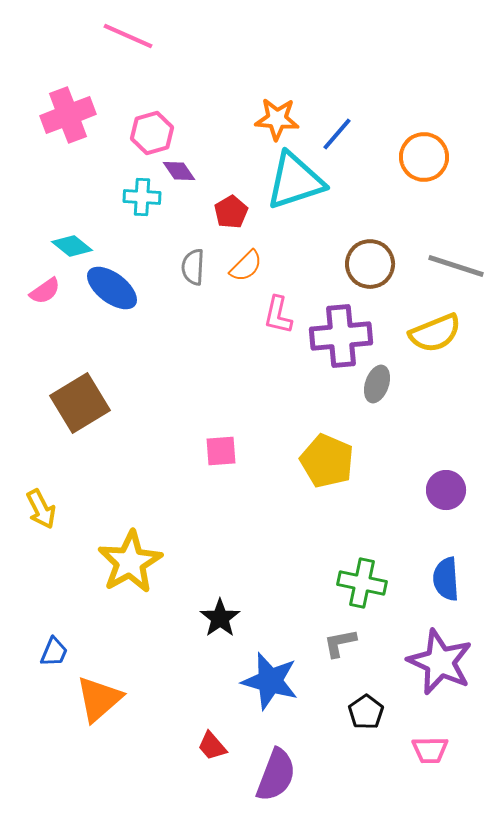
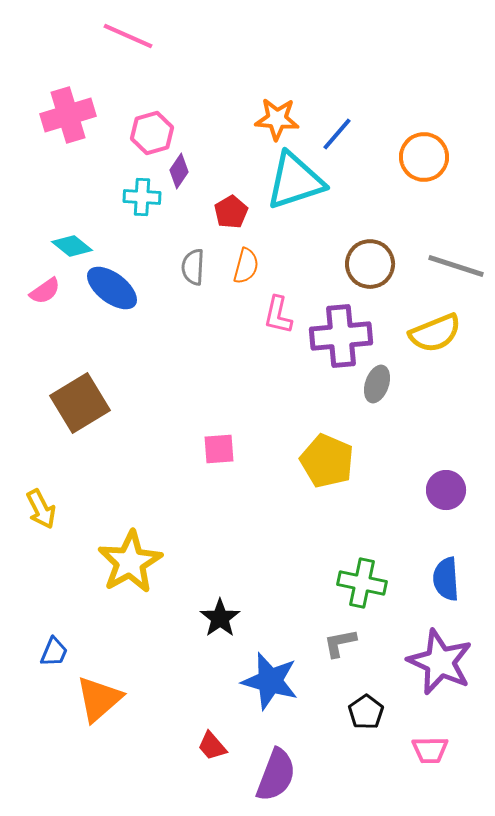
pink cross: rotated 4 degrees clockwise
purple diamond: rotated 68 degrees clockwise
orange semicircle: rotated 30 degrees counterclockwise
pink square: moved 2 px left, 2 px up
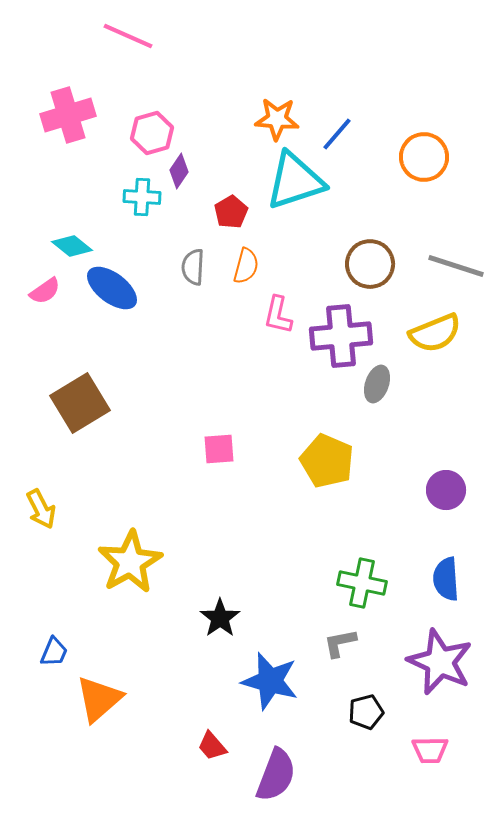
black pentagon: rotated 20 degrees clockwise
